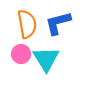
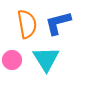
pink circle: moved 9 px left, 6 px down
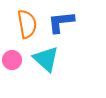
blue L-shape: moved 3 px right, 1 px up; rotated 8 degrees clockwise
cyan triangle: rotated 16 degrees counterclockwise
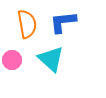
blue L-shape: moved 2 px right
cyan triangle: moved 5 px right
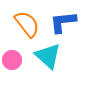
orange semicircle: rotated 28 degrees counterclockwise
cyan triangle: moved 3 px left, 3 px up
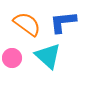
orange semicircle: rotated 16 degrees counterclockwise
pink circle: moved 2 px up
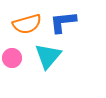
orange semicircle: rotated 128 degrees clockwise
cyan triangle: rotated 28 degrees clockwise
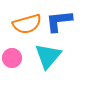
blue L-shape: moved 4 px left, 1 px up
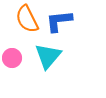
orange semicircle: moved 5 px up; rotated 80 degrees clockwise
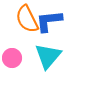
blue L-shape: moved 10 px left
